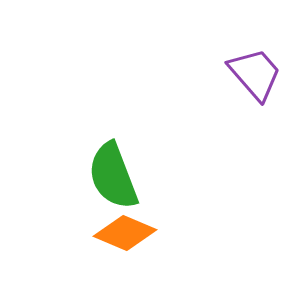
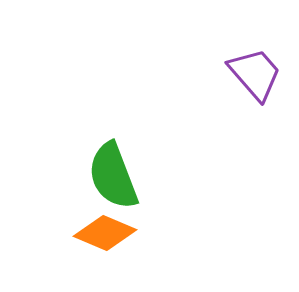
orange diamond: moved 20 px left
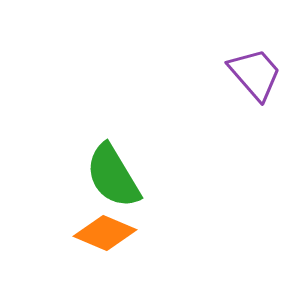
green semicircle: rotated 10 degrees counterclockwise
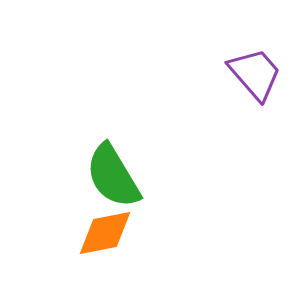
orange diamond: rotated 34 degrees counterclockwise
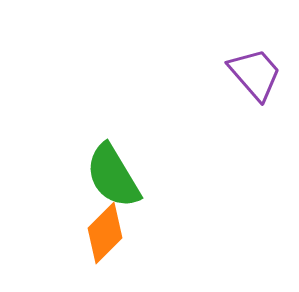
orange diamond: rotated 34 degrees counterclockwise
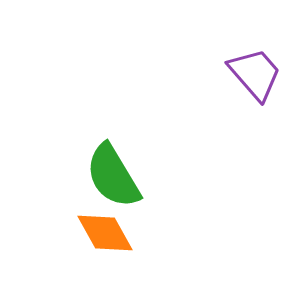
orange diamond: rotated 74 degrees counterclockwise
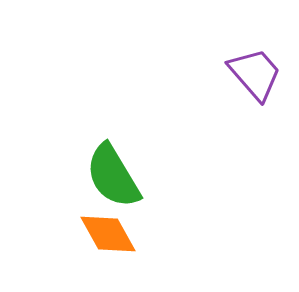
orange diamond: moved 3 px right, 1 px down
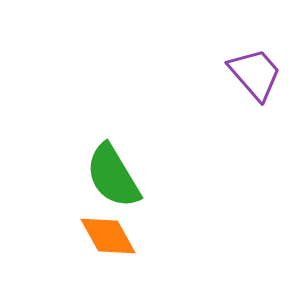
orange diamond: moved 2 px down
